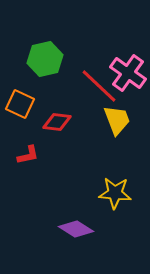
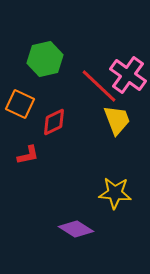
pink cross: moved 2 px down
red diamond: moved 3 px left; rotated 32 degrees counterclockwise
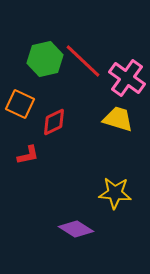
pink cross: moved 1 px left, 3 px down
red line: moved 16 px left, 25 px up
yellow trapezoid: moved 1 px right, 1 px up; rotated 52 degrees counterclockwise
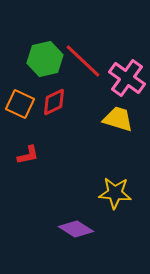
red diamond: moved 20 px up
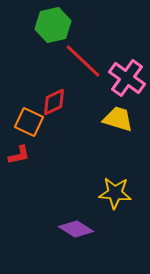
green hexagon: moved 8 px right, 34 px up
orange square: moved 9 px right, 18 px down
red L-shape: moved 9 px left
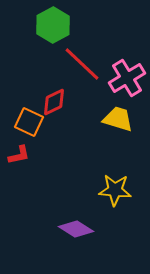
green hexagon: rotated 16 degrees counterclockwise
red line: moved 1 px left, 3 px down
pink cross: rotated 24 degrees clockwise
yellow star: moved 3 px up
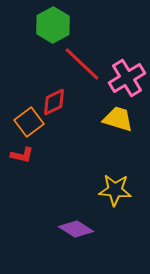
orange square: rotated 28 degrees clockwise
red L-shape: moved 3 px right; rotated 25 degrees clockwise
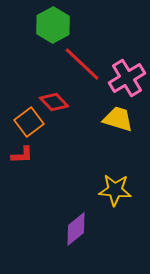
red diamond: rotated 72 degrees clockwise
red L-shape: rotated 15 degrees counterclockwise
purple diamond: rotated 72 degrees counterclockwise
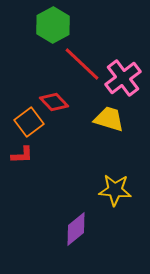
pink cross: moved 4 px left; rotated 6 degrees counterclockwise
yellow trapezoid: moved 9 px left
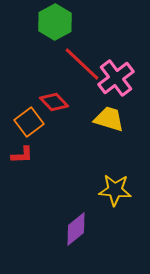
green hexagon: moved 2 px right, 3 px up
pink cross: moved 7 px left
